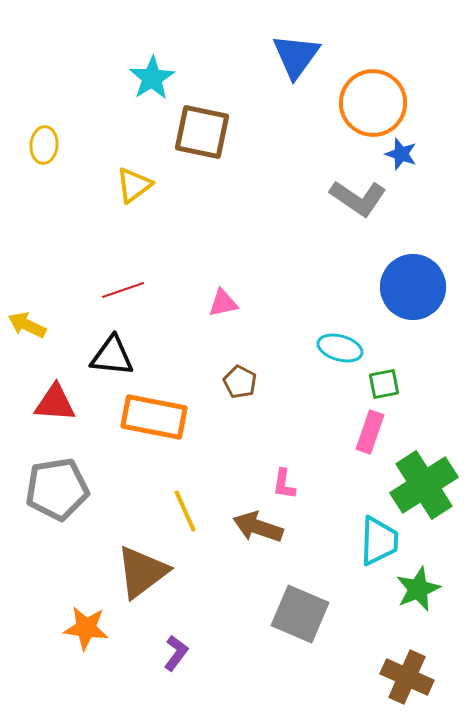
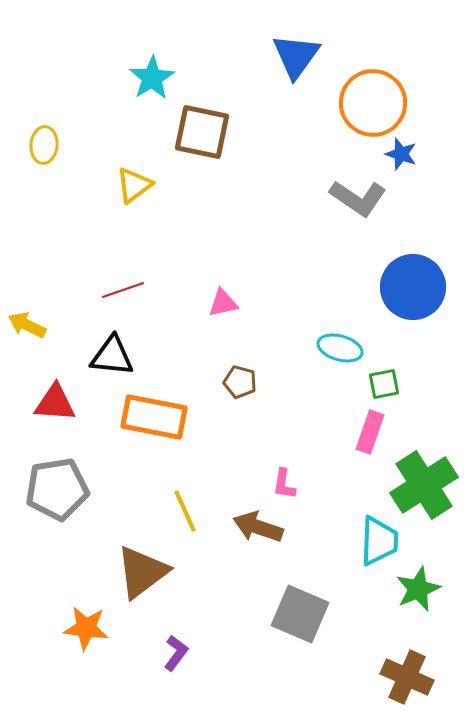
brown pentagon: rotated 12 degrees counterclockwise
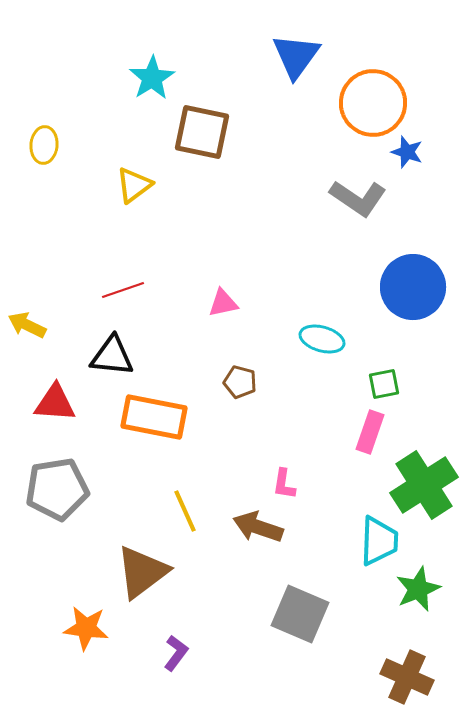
blue star: moved 6 px right, 2 px up
cyan ellipse: moved 18 px left, 9 px up
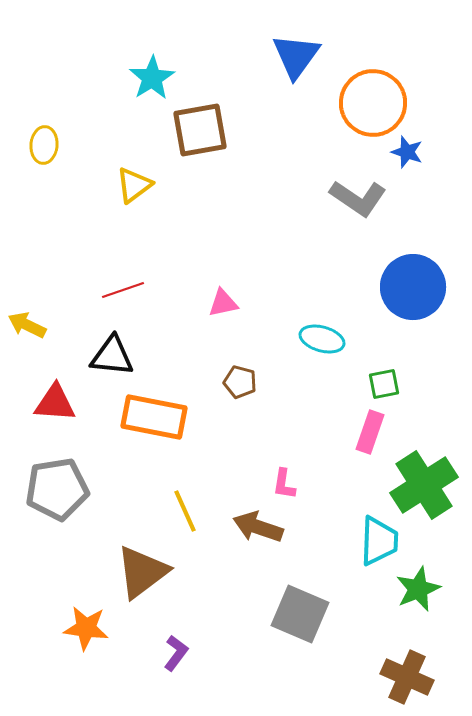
brown square: moved 2 px left, 2 px up; rotated 22 degrees counterclockwise
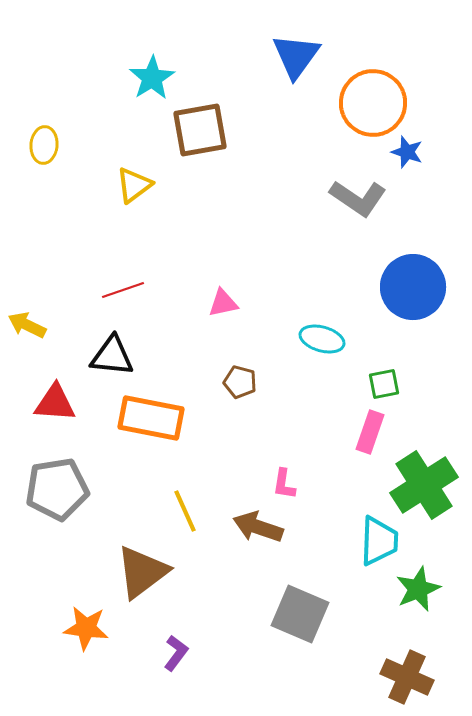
orange rectangle: moved 3 px left, 1 px down
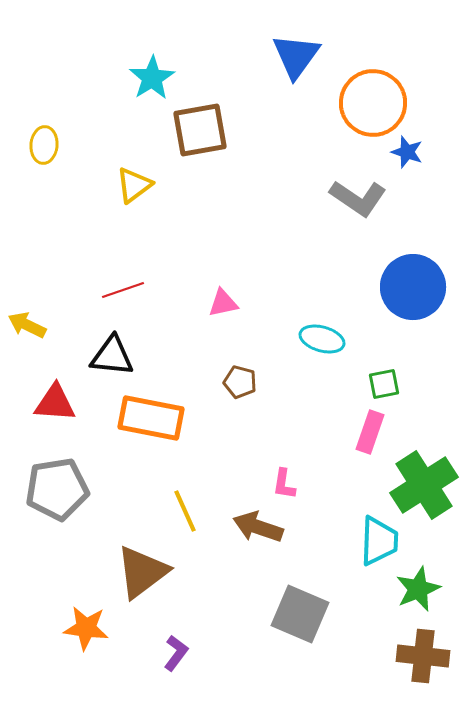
brown cross: moved 16 px right, 21 px up; rotated 18 degrees counterclockwise
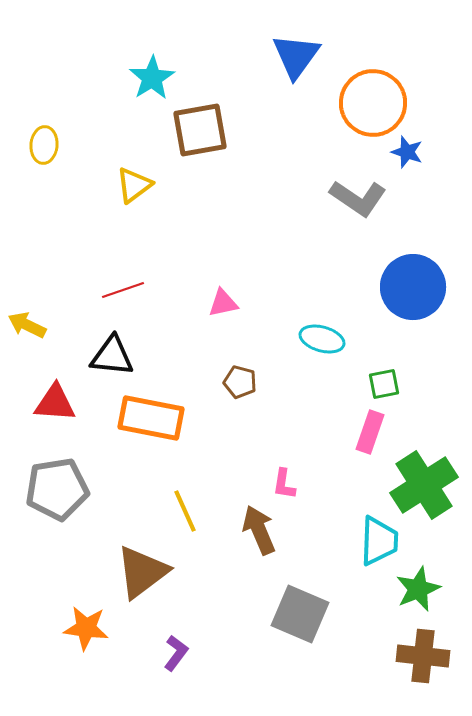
brown arrow: moved 1 px right, 3 px down; rotated 48 degrees clockwise
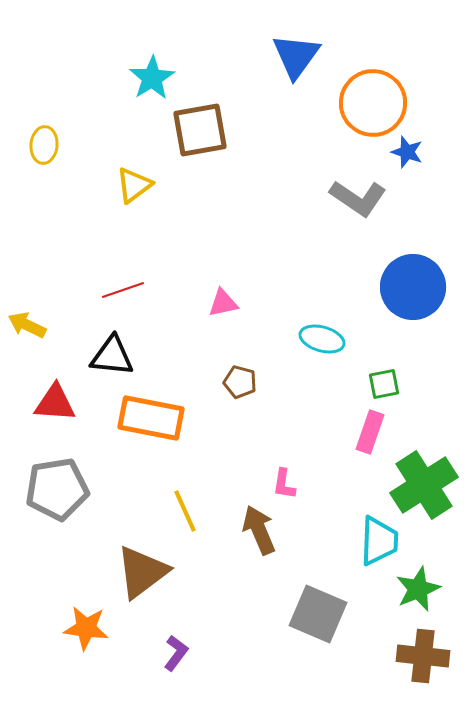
gray square: moved 18 px right
